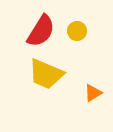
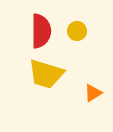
red semicircle: rotated 32 degrees counterclockwise
yellow trapezoid: rotated 6 degrees counterclockwise
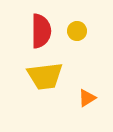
yellow trapezoid: moved 1 px left, 2 px down; rotated 24 degrees counterclockwise
orange triangle: moved 6 px left, 5 px down
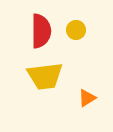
yellow circle: moved 1 px left, 1 px up
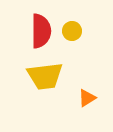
yellow circle: moved 4 px left, 1 px down
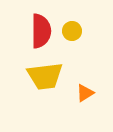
orange triangle: moved 2 px left, 5 px up
